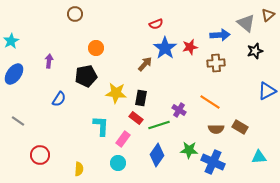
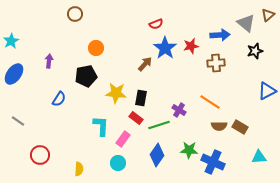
red star: moved 1 px right, 1 px up
brown semicircle: moved 3 px right, 3 px up
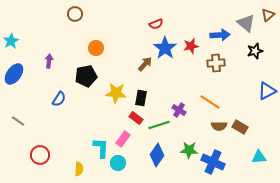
cyan L-shape: moved 22 px down
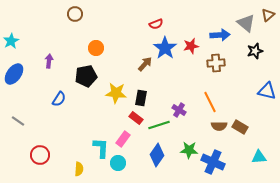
blue triangle: rotated 42 degrees clockwise
orange line: rotated 30 degrees clockwise
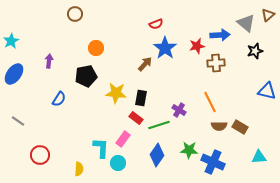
red star: moved 6 px right
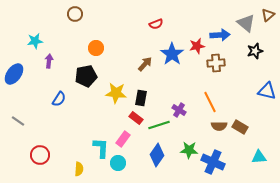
cyan star: moved 24 px right; rotated 21 degrees clockwise
blue star: moved 7 px right, 6 px down
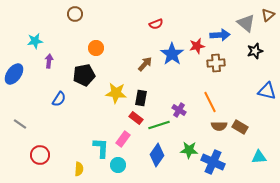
black pentagon: moved 2 px left, 1 px up
gray line: moved 2 px right, 3 px down
cyan circle: moved 2 px down
